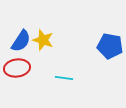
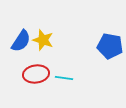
red ellipse: moved 19 px right, 6 px down
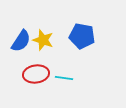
blue pentagon: moved 28 px left, 10 px up
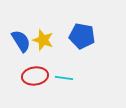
blue semicircle: rotated 65 degrees counterclockwise
red ellipse: moved 1 px left, 2 px down
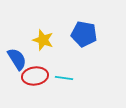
blue pentagon: moved 2 px right, 2 px up
blue semicircle: moved 4 px left, 18 px down
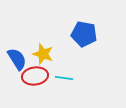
yellow star: moved 14 px down
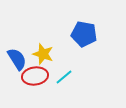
cyan line: moved 1 px up; rotated 48 degrees counterclockwise
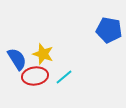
blue pentagon: moved 25 px right, 4 px up
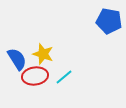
blue pentagon: moved 9 px up
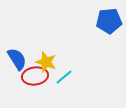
blue pentagon: rotated 15 degrees counterclockwise
yellow star: moved 3 px right, 8 px down
